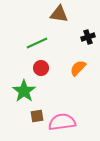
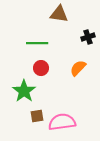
green line: rotated 25 degrees clockwise
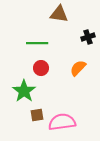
brown square: moved 1 px up
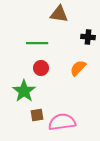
black cross: rotated 24 degrees clockwise
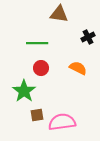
black cross: rotated 32 degrees counterclockwise
orange semicircle: rotated 72 degrees clockwise
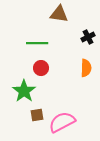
orange semicircle: moved 8 px right; rotated 66 degrees clockwise
pink semicircle: rotated 20 degrees counterclockwise
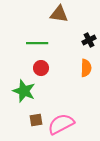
black cross: moved 1 px right, 3 px down
green star: rotated 15 degrees counterclockwise
brown square: moved 1 px left, 5 px down
pink semicircle: moved 1 px left, 2 px down
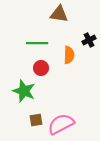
orange semicircle: moved 17 px left, 13 px up
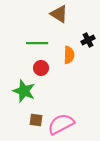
brown triangle: rotated 24 degrees clockwise
black cross: moved 1 px left
brown square: rotated 16 degrees clockwise
